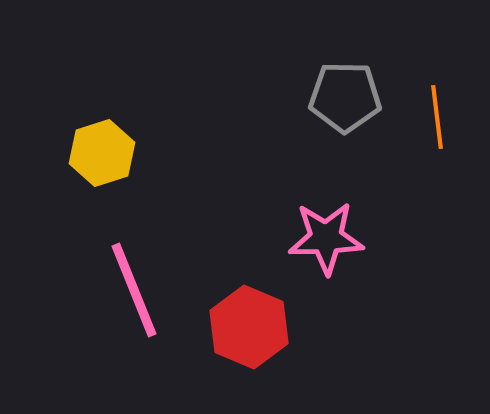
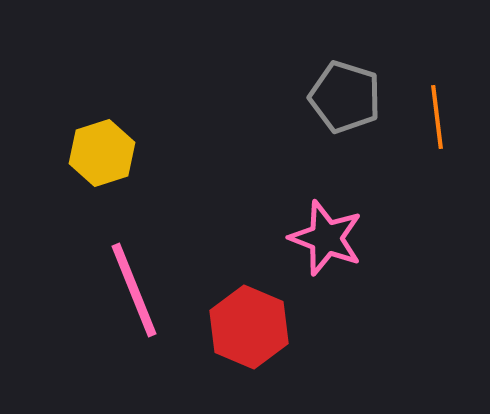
gray pentagon: rotated 16 degrees clockwise
pink star: rotated 22 degrees clockwise
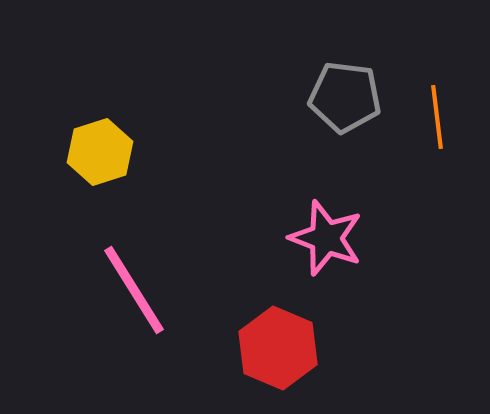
gray pentagon: rotated 10 degrees counterclockwise
yellow hexagon: moved 2 px left, 1 px up
pink line: rotated 10 degrees counterclockwise
red hexagon: moved 29 px right, 21 px down
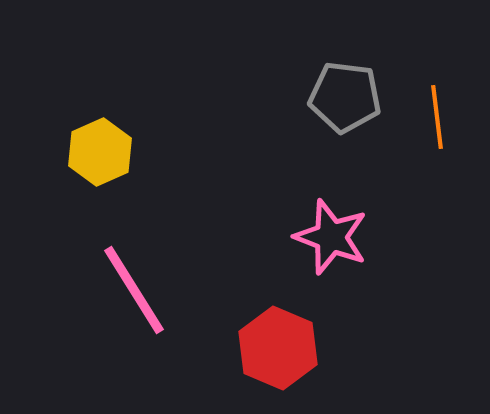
yellow hexagon: rotated 6 degrees counterclockwise
pink star: moved 5 px right, 1 px up
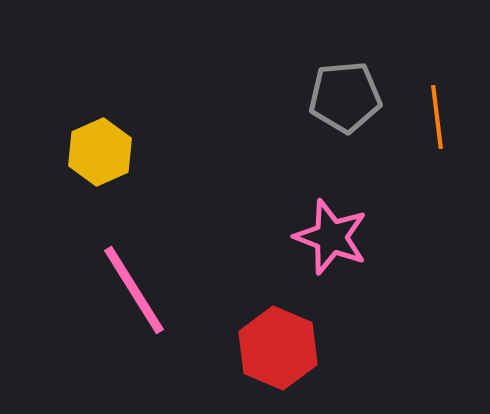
gray pentagon: rotated 12 degrees counterclockwise
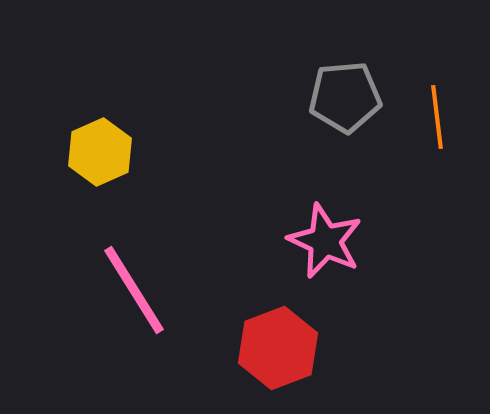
pink star: moved 6 px left, 4 px down; rotated 4 degrees clockwise
red hexagon: rotated 16 degrees clockwise
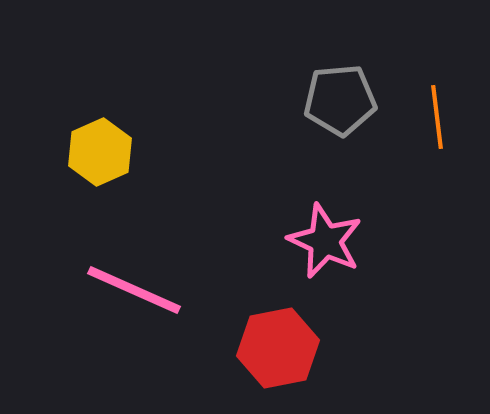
gray pentagon: moved 5 px left, 3 px down
pink line: rotated 34 degrees counterclockwise
red hexagon: rotated 10 degrees clockwise
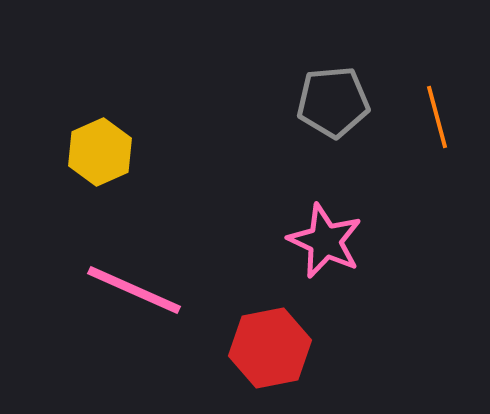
gray pentagon: moved 7 px left, 2 px down
orange line: rotated 8 degrees counterclockwise
red hexagon: moved 8 px left
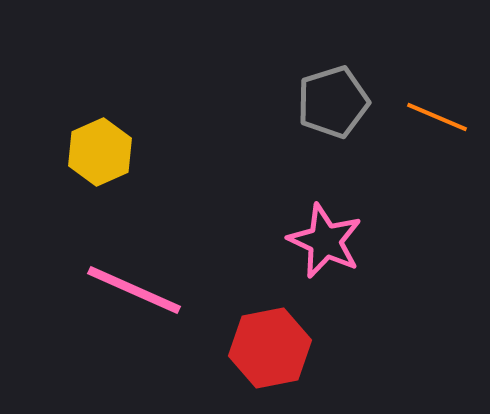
gray pentagon: rotated 12 degrees counterclockwise
orange line: rotated 52 degrees counterclockwise
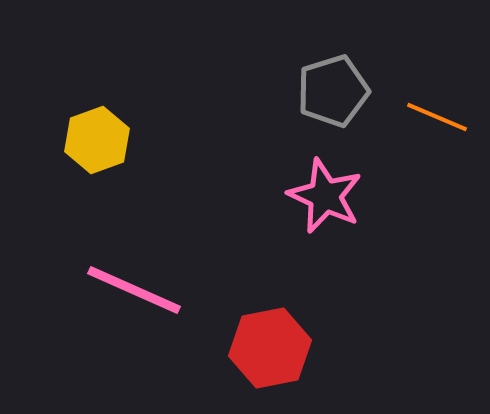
gray pentagon: moved 11 px up
yellow hexagon: moved 3 px left, 12 px up; rotated 4 degrees clockwise
pink star: moved 45 px up
